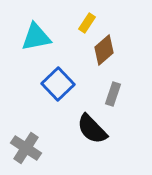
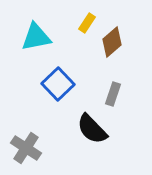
brown diamond: moved 8 px right, 8 px up
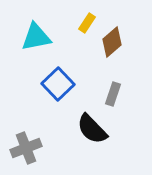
gray cross: rotated 36 degrees clockwise
